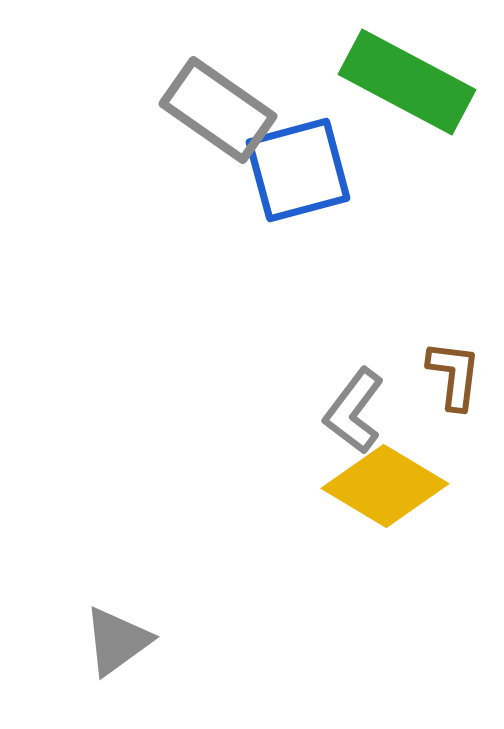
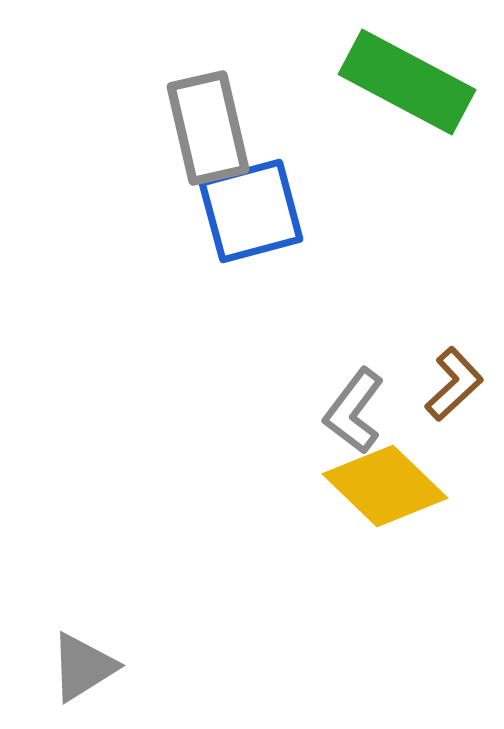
gray rectangle: moved 10 px left, 18 px down; rotated 42 degrees clockwise
blue square: moved 47 px left, 41 px down
brown L-shape: moved 9 px down; rotated 40 degrees clockwise
yellow diamond: rotated 13 degrees clockwise
gray triangle: moved 34 px left, 26 px down; rotated 4 degrees clockwise
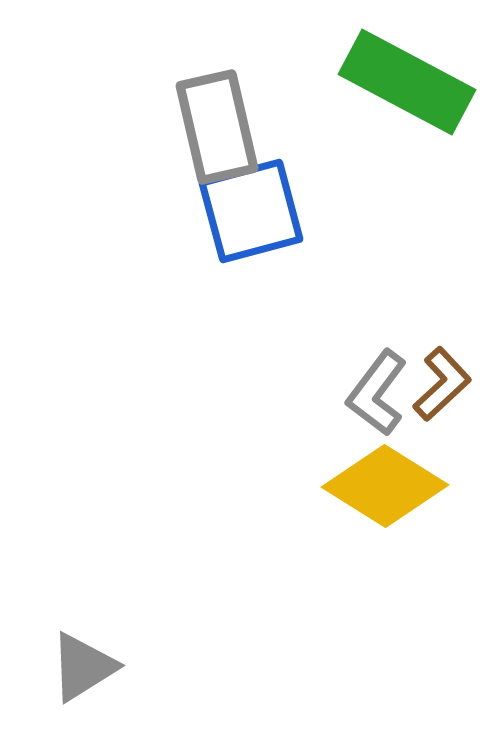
gray rectangle: moved 9 px right, 1 px up
brown L-shape: moved 12 px left
gray L-shape: moved 23 px right, 18 px up
yellow diamond: rotated 12 degrees counterclockwise
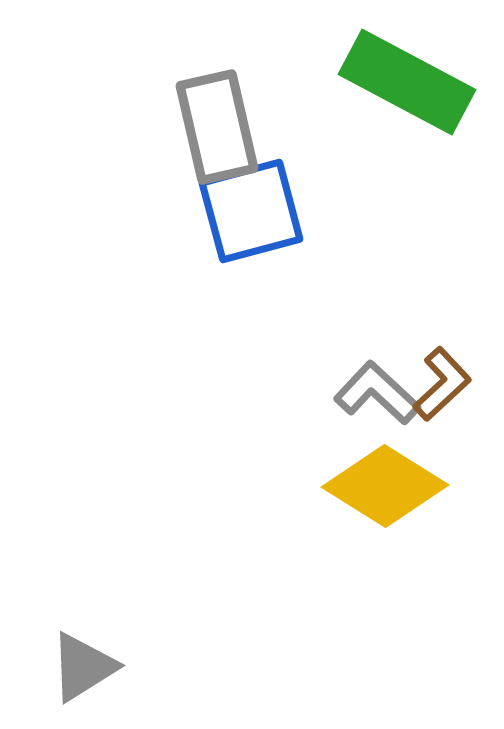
gray L-shape: rotated 96 degrees clockwise
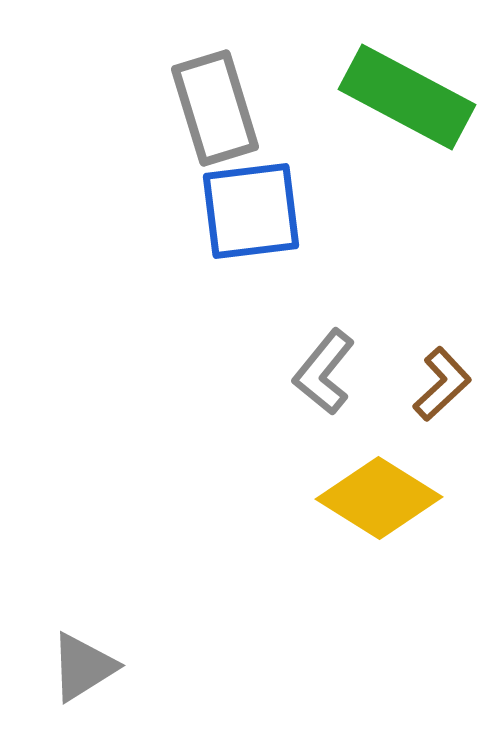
green rectangle: moved 15 px down
gray rectangle: moved 2 px left, 19 px up; rotated 4 degrees counterclockwise
blue square: rotated 8 degrees clockwise
gray L-shape: moved 53 px left, 21 px up; rotated 94 degrees counterclockwise
yellow diamond: moved 6 px left, 12 px down
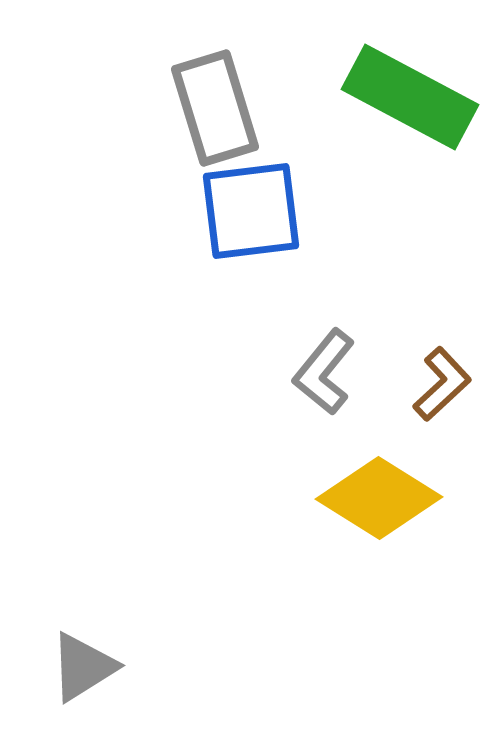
green rectangle: moved 3 px right
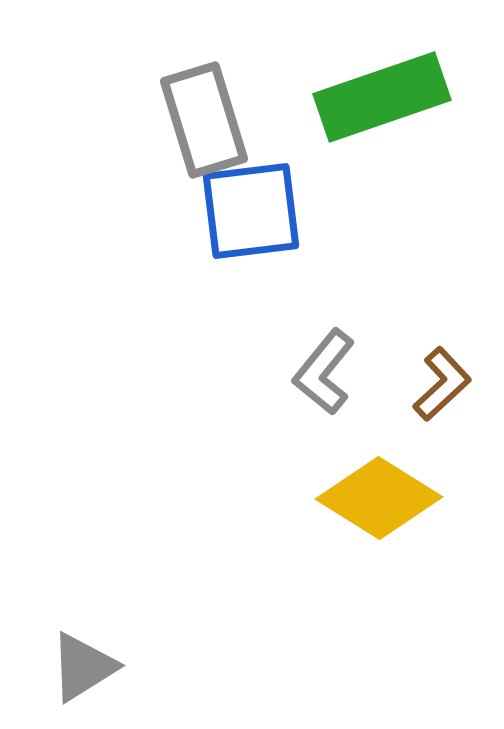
green rectangle: moved 28 px left; rotated 47 degrees counterclockwise
gray rectangle: moved 11 px left, 12 px down
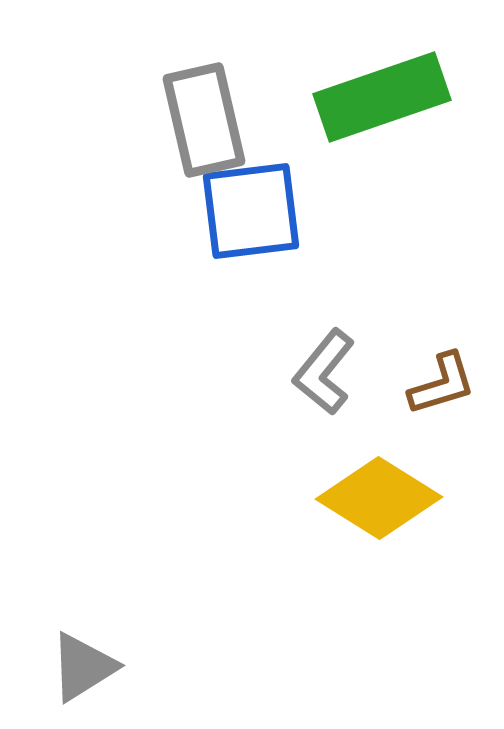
gray rectangle: rotated 4 degrees clockwise
brown L-shape: rotated 26 degrees clockwise
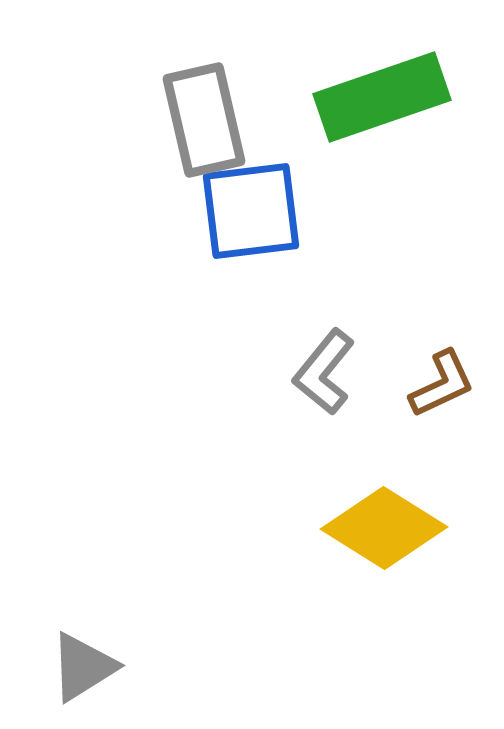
brown L-shape: rotated 8 degrees counterclockwise
yellow diamond: moved 5 px right, 30 px down
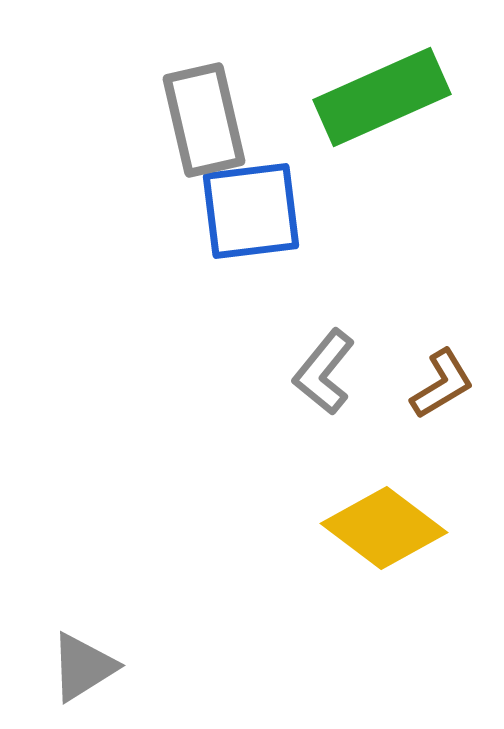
green rectangle: rotated 5 degrees counterclockwise
brown L-shape: rotated 6 degrees counterclockwise
yellow diamond: rotated 5 degrees clockwise
